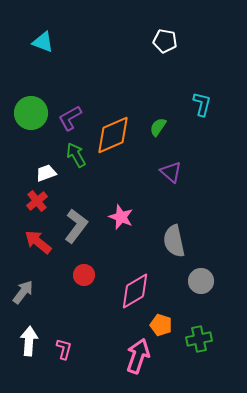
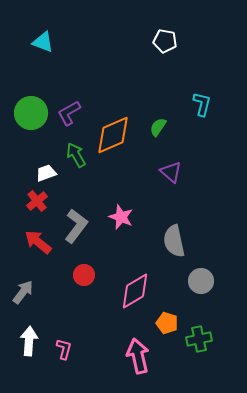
purple L-shape: moved 1 px left, 5 px up
orange pentagon: moved 6 px right, 2 px up
pink arrow: rotated 32 degrees counterclockwise
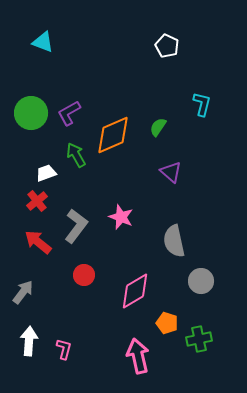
white pentagon: moved 2 px right, 5 px down; rotated 15 degrees clockwise
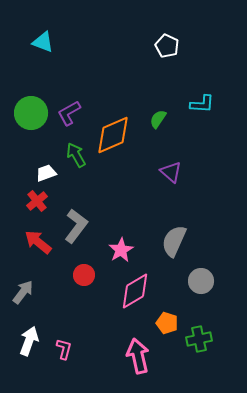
cyan L-shape: rotated 80 degrees clockwise
green semicircle: moved 8 px up
pink star: moved 33 px down; rotated 20 degrees clockwise
gray semicircle: rotated 36 degrees clockwise
white arrow: rotated 16 degrees clockwise
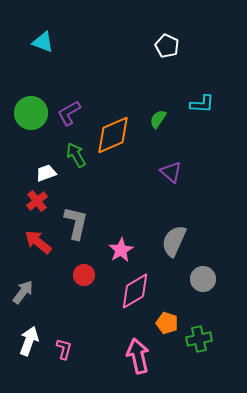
gray L-shape: moved 3 px up; rotated 24 degrees counterclockwise
gray circle: moved 2 px right, 2 px up
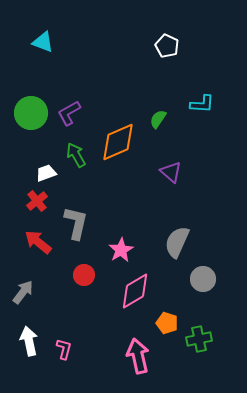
orange diamond: moved 5 px right, 7 px down
gray semicircle: moved 3 px right, 1 px down
white arrow: rotated 32 degrees counterclockwise
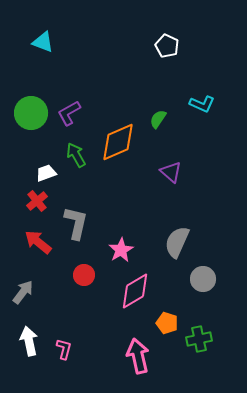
cyan L-shape: rotated 20 degrees clockwise
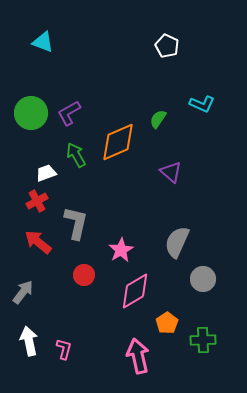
red cross: rotated 10 degrees clockwise
orange pentagon: rotated 20 degrees clockwise
green cross: moved 4 px right, 1 px down; rotated 10 degrees clockwise
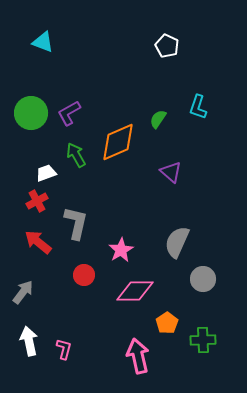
cyan L-shape: moved 4 px left, 3 px down; rotated 85 degrees clockwise
pink diamond: rotated 30 degrees clockwise
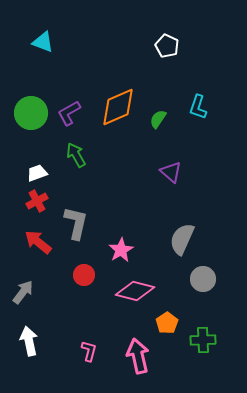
orange diamond: moved 35 px up
white trapezoid: moved 9 px left
gray semicircle: moved 5 px right, 3 px up
pink diamond: rotated 15 degrees clockwise
pink L-shape: moved 25 px right, 2 px down
